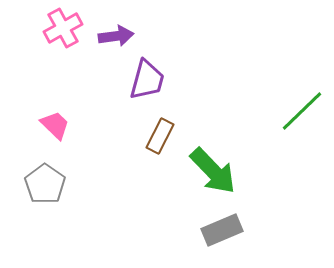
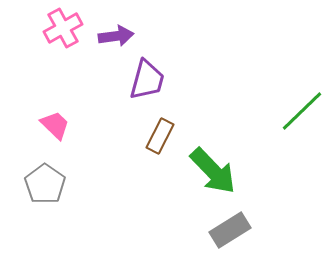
gray rectangle: moved 8 px right; rotated 9 degrees counterclockwise
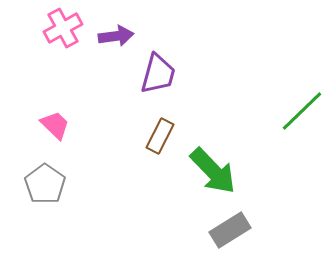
purple trapezoid: moved 11 px right, 6 px up
